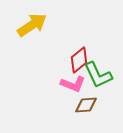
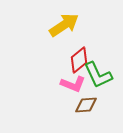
yellow arrow: moved 32 px right
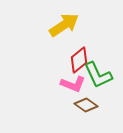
brown diamond: rotated 40 degrees clockwise
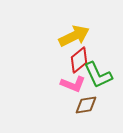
yellow arrow: moved 10 px right, 11 px down; rotated 8 degrees clockwise
brown diamond: rotated 45 degrees counterclockwise
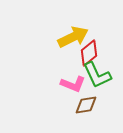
yellow arrow: moved 1 px left, 1 px down
red diamond: moved 10 px right, 7 px up
green L-shape: moved 1 px left
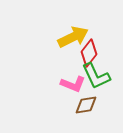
red diamond: rotated 12 degrees counterclockwise
green L-shape: moved 1 px left, 1 px down
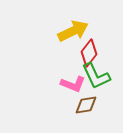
yellow arrow: moved 6 px up
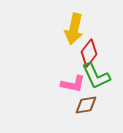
yellow arrow: moved 1 px right, 2 px up; rotated 128 degrees clockwise
pink L-shape: rotated 10 degrees counterclockwise
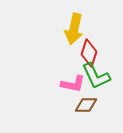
red diamond: rotated 20 degrees counterclockwise
brown diamond: rotated 10 degrees clockwise
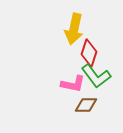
green L-shape: rotated 12 degrees counterclockwise
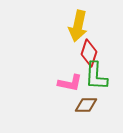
yellow arrow: moved 4 px right, 3 px up
green L-shape: rotated 40 degrees clockwise
pink L-shape: moved 3 px left, 1 px up
